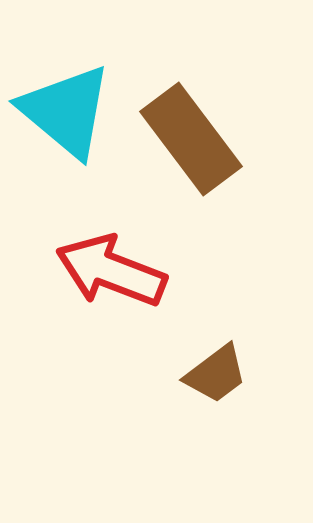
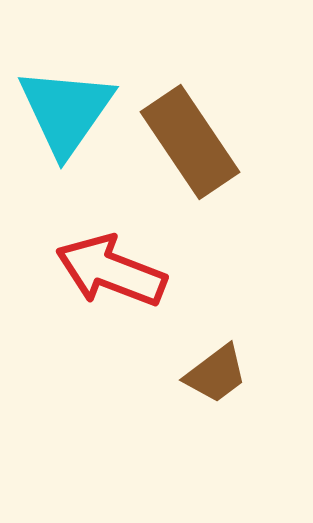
cyan triangle: rotated 25 degrees clockwise
brown rectangle: moved 1 px left, 3 px down; rotated 3 degrees clockwise
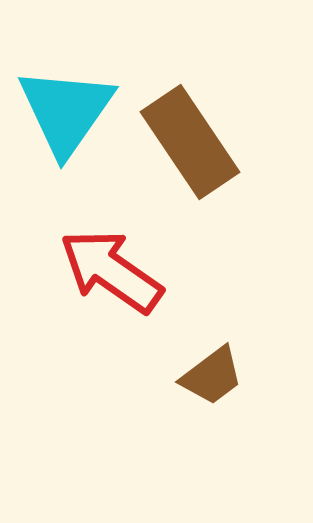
red arrow: rotated 14 degrees clockwise
brown trapezoid: moved 4 px left, 2 px down
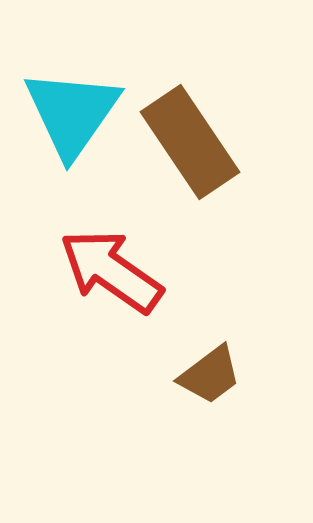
cyan triangle: moved 6 px right, 2 px down
brown trapezoid: moved 2 px left, 1 px up
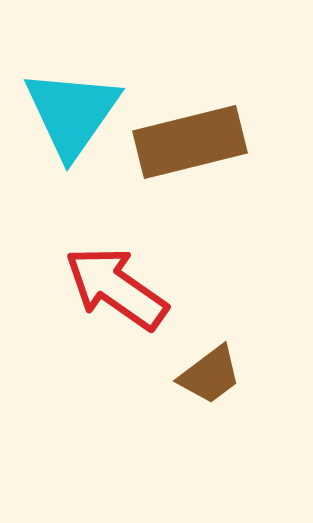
brown rectangle: rotated 70 degrees counterclockwise
red arrow: moved 5 px right, 17 px down
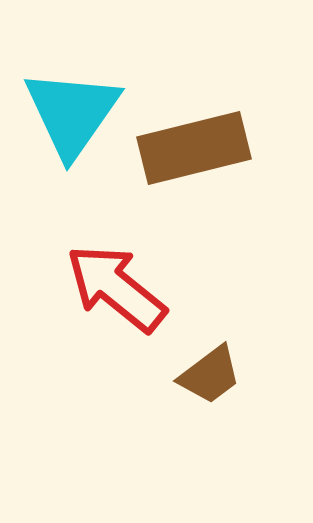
brown rectangle: moved 4 px right, 6 px down
red arrow: rotated 4 degrees clockwise
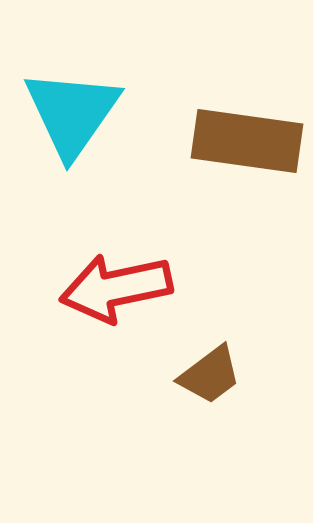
brown rectangle: moved 53 px right, 7 px up; rotated 22 degrees clockwise
red arrow: rotated 51 degrees counterclockwise
